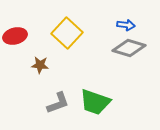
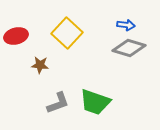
red ellipse: moved 1 px right
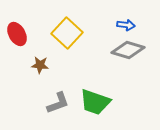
red ellipse: moved 1 px right, 2 px up; rotated 75 degrees clockwise
gray diamond: moved 1 px left, 2 px down
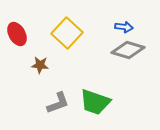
blue arrow: moved 2 px left, 2 px down
